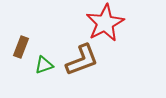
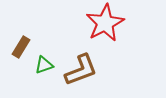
brown rectangle: rotated 10 degrees clockwise
brown L-shape: moved 1 px left, 10 px down
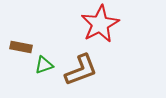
red star: moved 5 px left, 1 px down
brown rectangle: rotated 70 degrees clockwise
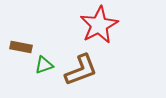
red star: moved 1 px left, 1 px down
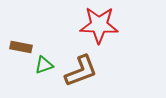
red star: rotated 30 degrees clockwise
brown L-shape: moved 1 px down
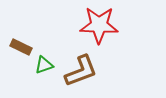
brown rectangle: rotated 15 degrees clockwise
